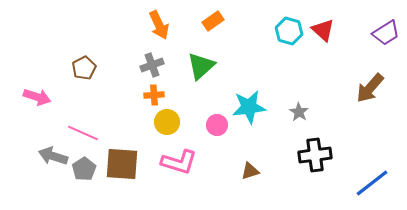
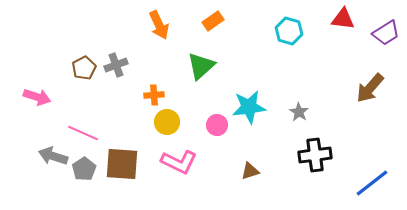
red triangle: moved 20 px right, 11 px up; rotated 35 degrees counterclockwise
gray cross: moved 36 px left
pink L-shape: rotated 9 degrees clockwise
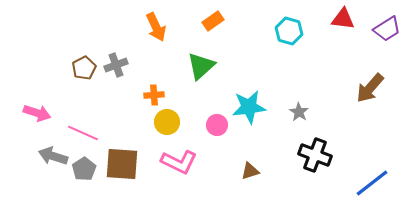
orange arrow: moved 3 px left, 2 px down
purple trapezoid: moved 1 px right, 4 px up
pink arrow: moved 16 px down
black cross: rotated 28 degrees clockwise
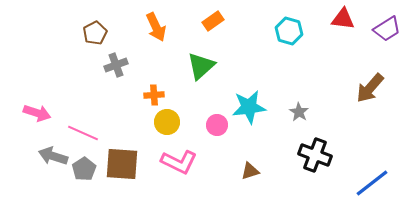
brown pentagon: moved 11 px right, 35 px up
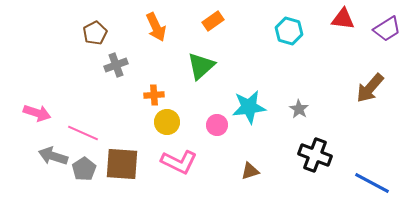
gray star: moved 3 px up
blue line: rotated 66 degrees clockwise
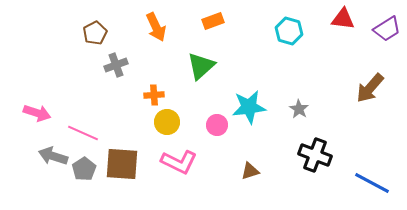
orange rectangle: rotated 15 degrees clockwise
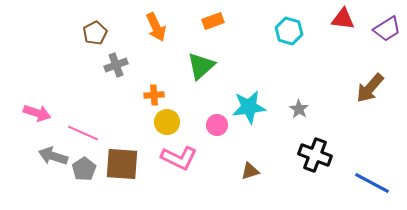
pink L-shape: moved 4 px up
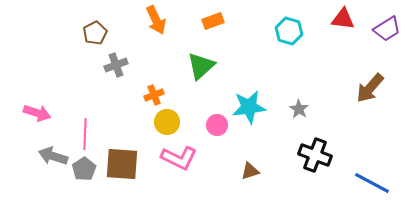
orange arrow: moved 7 px up
orange cross: rotated 18 degrees counterclockwise
pink line: moved 2 px right, 1 px down; rotated 68 degrees clockwise
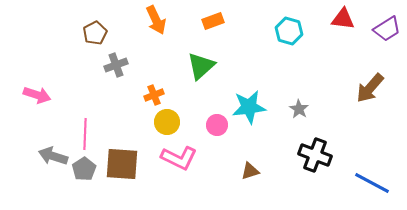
pink arrow: moved 18 px up
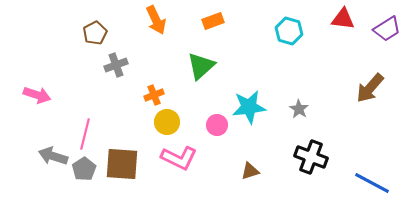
pink line: rotated 12 degrees clockwise
black cross: moved 4 px left, 2 px down
